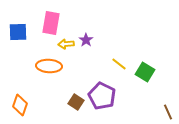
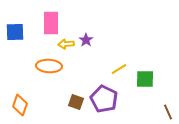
pink rectangle: rotated 10 degrees counterclockwise
blue square: moved 3 px left
yellow line: moved 5 px down; rotated 70 degrees counterclockwise
green square: moved 7 px down; rotated 30 degrees counterclockwise
purple pentagon: moved 2 px right, 3 px down
brown square: rotated 14 degrees counterclockwise
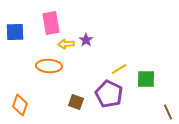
pink rectangle: rotated 10 degrees counterclockwise
green square: moved 1 px right
purple pentagon: moved 5 px right, 5 px up
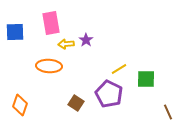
brown square: moved 1 px down; rotated 14 degrees clockwise
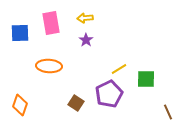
blue square: moved 5 px right, 1 px down
yellow arrow: moved 19 px right, 26 px up
purple pentagon: rotated 20 degrees clockwise
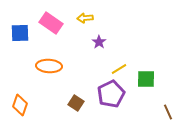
pink rectangle: rotated 45 degrees counterclockwise
purple star: moved 13 px right, 2 px down
purple pentagon: moved 2 px right
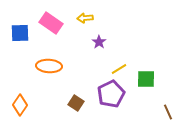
orange diamond: rotated 15 degrees clockwise
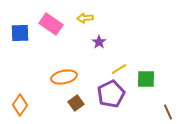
pink rectangle: moved 1 px down
orange ellipse: moved 15 px right, 11 px down; rotated 15 degrees counterclockwise
brown square: rotated 21 degrees clockwise
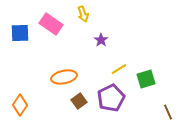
yellow arrow: moved 2 px left, 4 px up; rotated 105 degrees counterclockwise
purple star: moved 2 px right, 2 px up
green square: rotated 18 degrees counterclockwise
purple pentagon: moved 4 px down
brown square: moved 3 px right, 2 px up
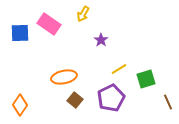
yellow arrow: rotated 49 degrees clockwise
pink rectangle: moved 2 px left
brown square: moved 4 px left, 1 px up; rotated 14 degrees counterclockwise
brown line: moved 10 px up
